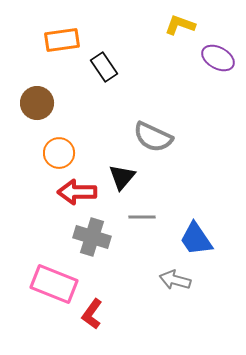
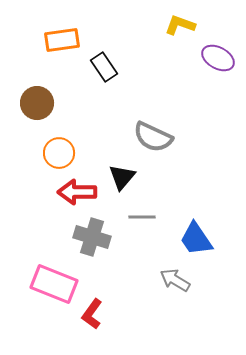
gray arrow: rotated 16 degrees clockwise
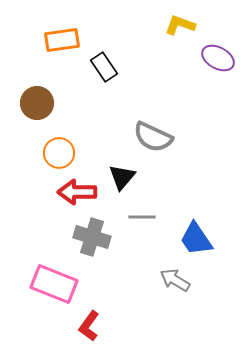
red L-shape: moved 3 px left, 12 px down
